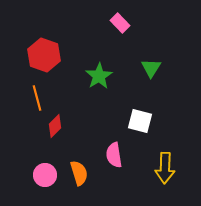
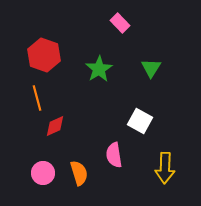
green star: moved 7 px up
white square: rotated 15 degrees clockwise
red diamond: rotated 20 degrees clockwise
pink circle: moved 2 px left, 2 px up
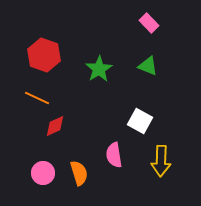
pink rectangle: moved 29 px right
green triangle: moved 3 px left, 2 px up; rotated 40 degrees counterclockwise
orange line: rotated 50 degrees counterclockwise
yellow arrow: moved 4 px left, 7 px up
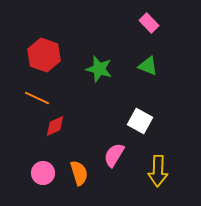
green star: rotated 24 degrees counterclockwise
pink semicircle: rotated 40 degrees clockwise
yellow arrow: moved 3 px left, 10 px down
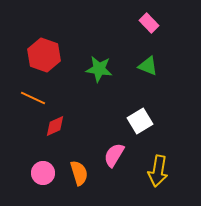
green star: rotated 8 degrees counterclockwise
orange line: moved 4 px left
white square: rotated 30 degrees clockwise
yellow arrow: rotated 8 degrees clockwise
